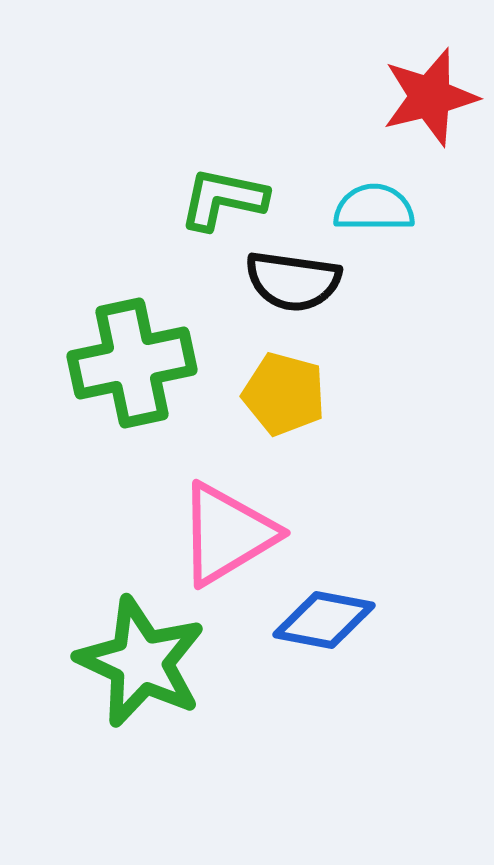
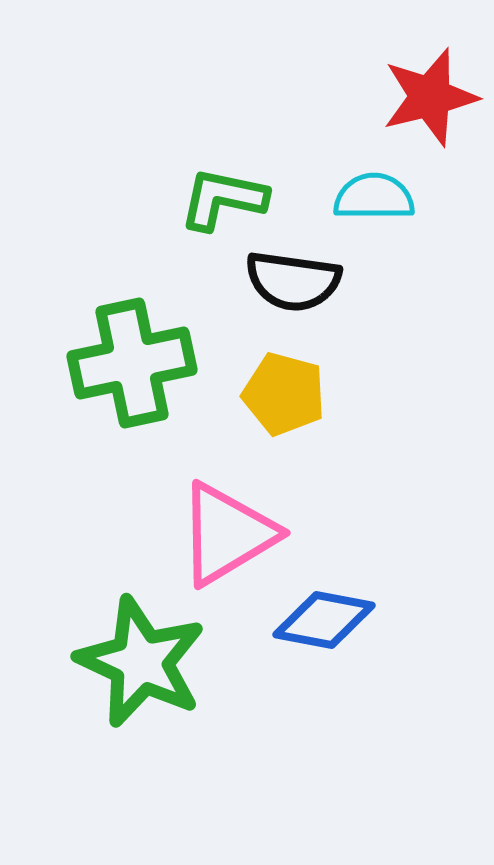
cyan semicircle: moved 11 px up
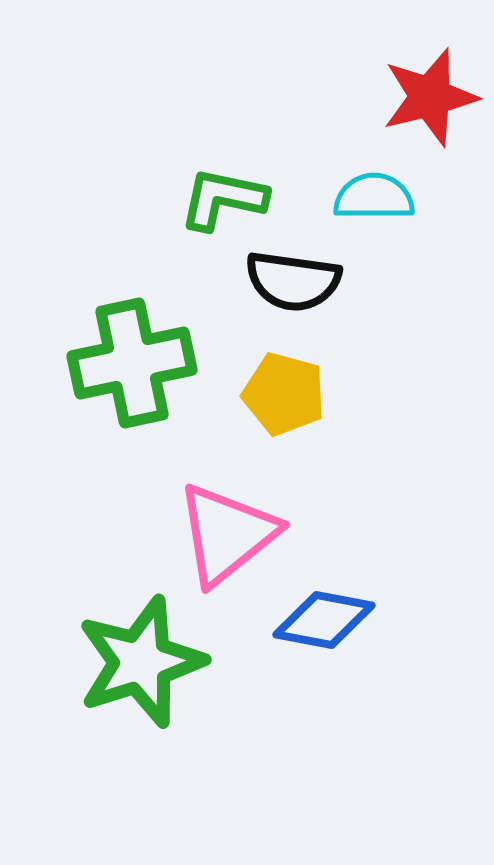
pink triangle: rotated 8 degrees counterclockwise
green star: rotated 29 degrees clockwise
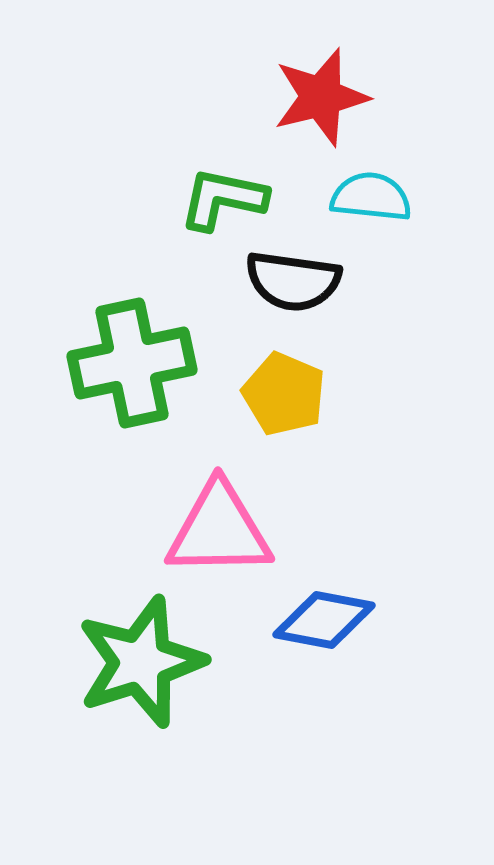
red star: moved 109 px left
cyan semicircle: moved 3 px left; rotated 6 degrees clockwise
yellow pentagon: rotated 8 degrees clockwise
pink triangle: moved 8 px left, 4 px up; rotated 38 degrees clockwise
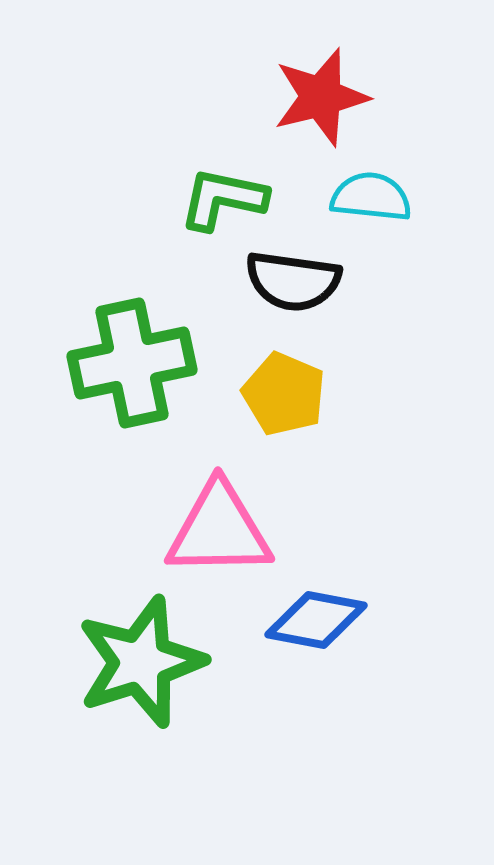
blue diamond: moved 8 px left
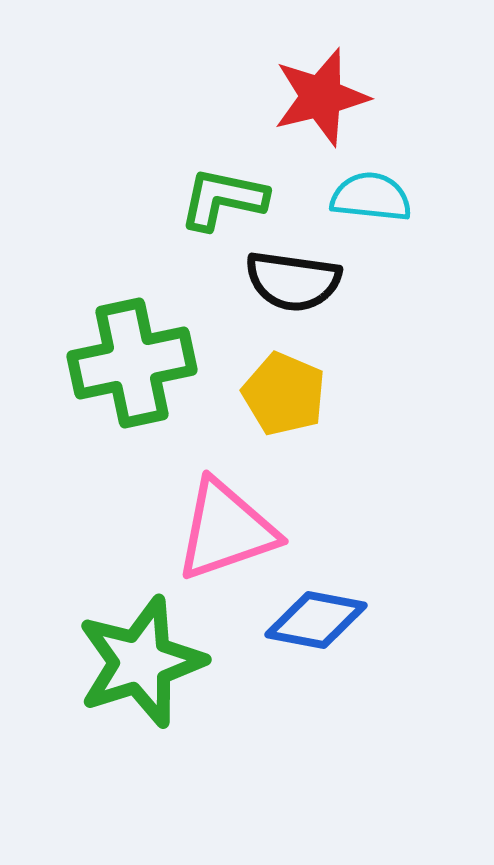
pink triangle: moved 7 px right; rotated 18 degrees counterclockwise
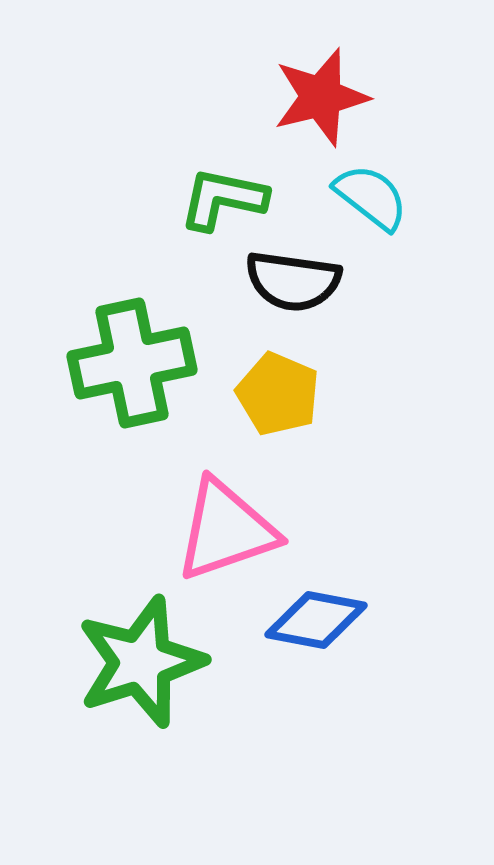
cyan semicircle: rotated 32 degrees clockwise
yellow pentagon: moved 6 px left
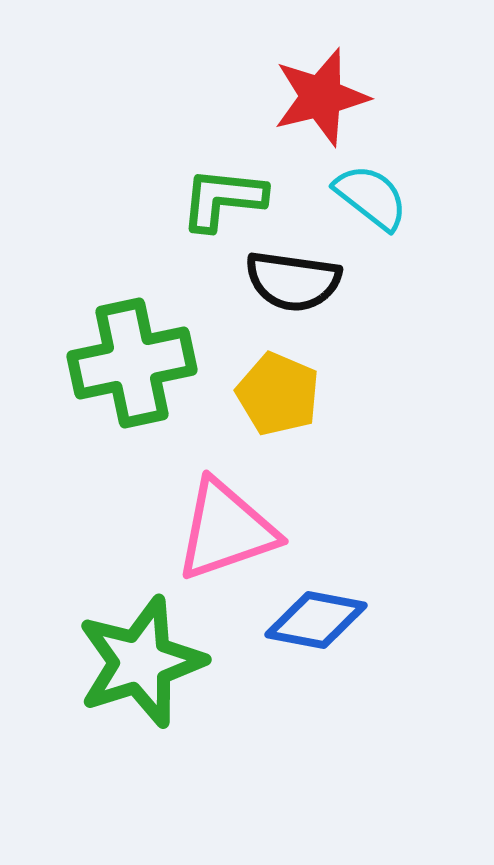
green L-shape: rotated 6 degrees counterclockwise
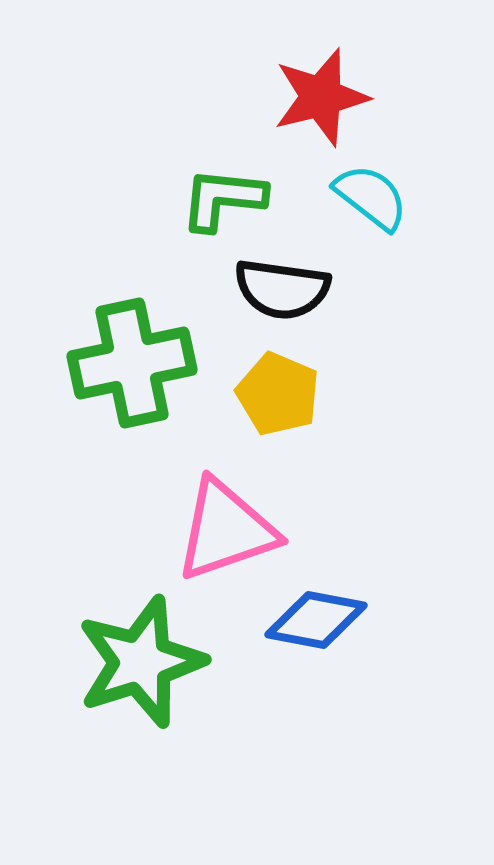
black semicircle: moved 11 px left, 8 px down
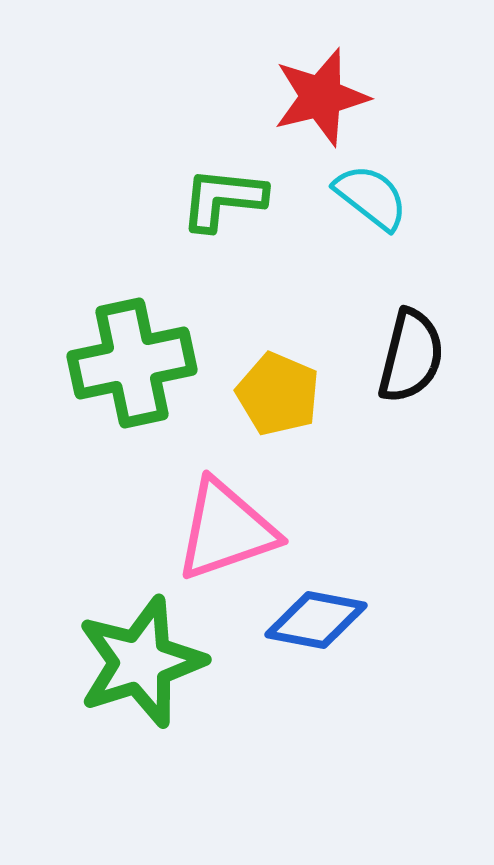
black semicircle: moved 129 px right, 67 px down; rotated 84 degrees counterclockwise
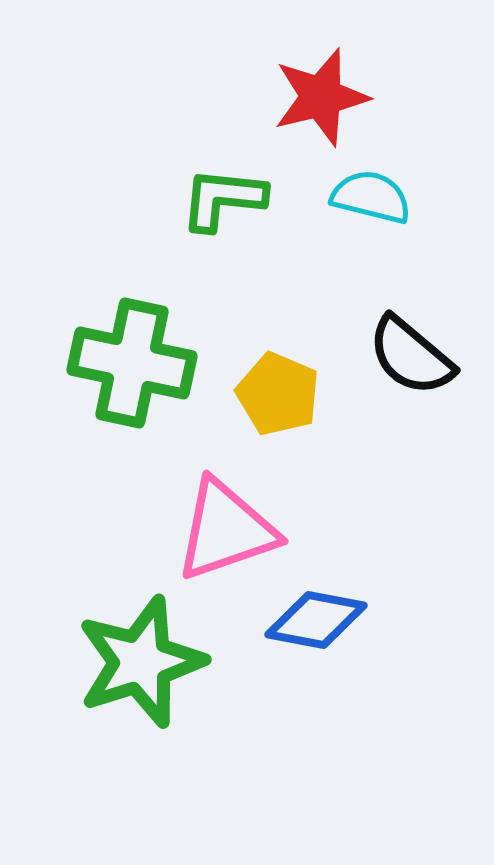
cyan semicircle: rotated 24 degrees counterclockwise
black semicircle: rotated 116 degrees clockwise
green cross: rotated 24 degrees clockwise
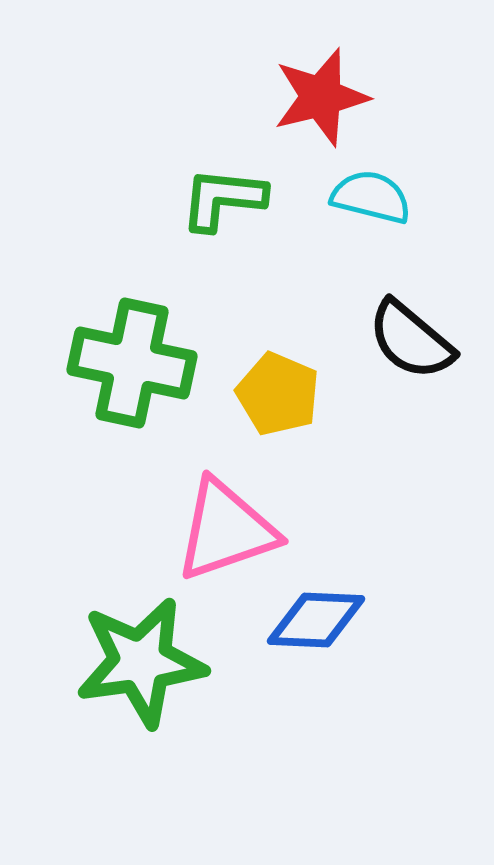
black semicircle: moved 16 px up
blue diamond: rotated 8 degrees counterclockwise
green star: rotated 10 degrees clockwise
